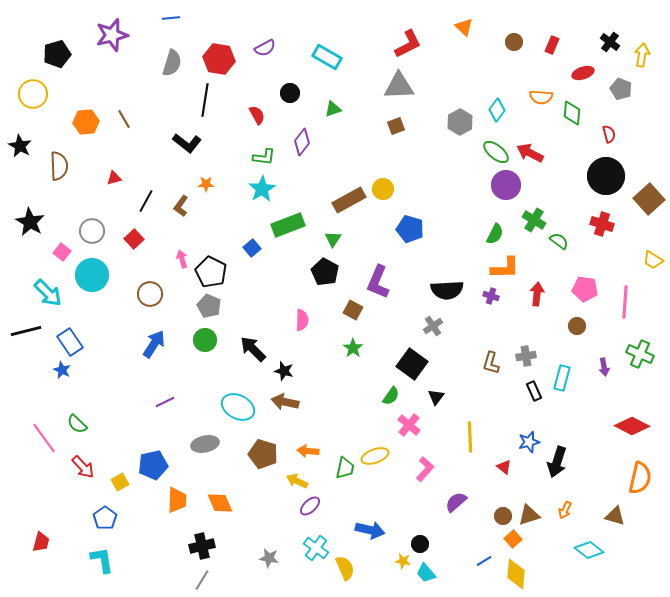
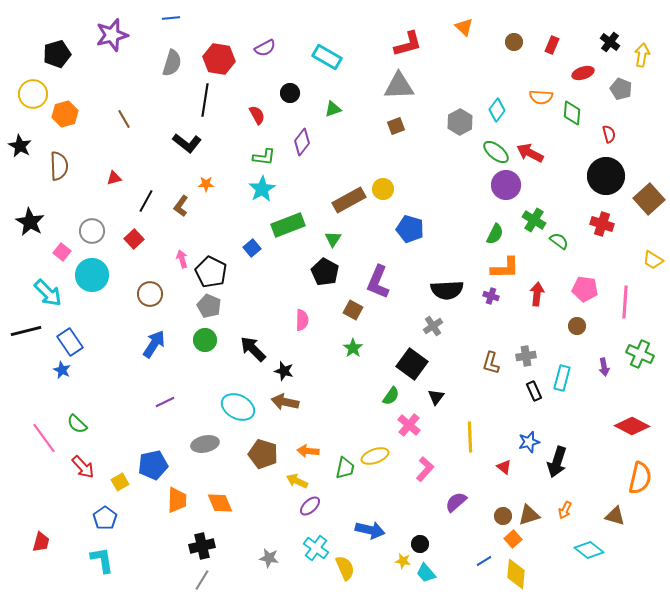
red L-shape at (408, 44): rotated 12 degrees clockwise
orange hexagon at (86, 122): moved 21 px left, 8 px up; rotated 10 degrees counterclockwise
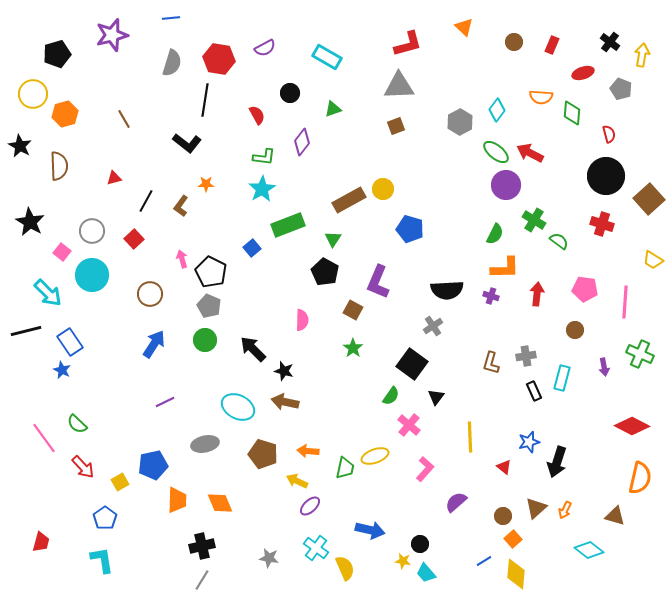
brown circle at (577, 326): moved 2 px left, 4 px down
brown triangle at (529, 515): moved 7 px right, 7 px up; rotated 25 degrees counterclockwise
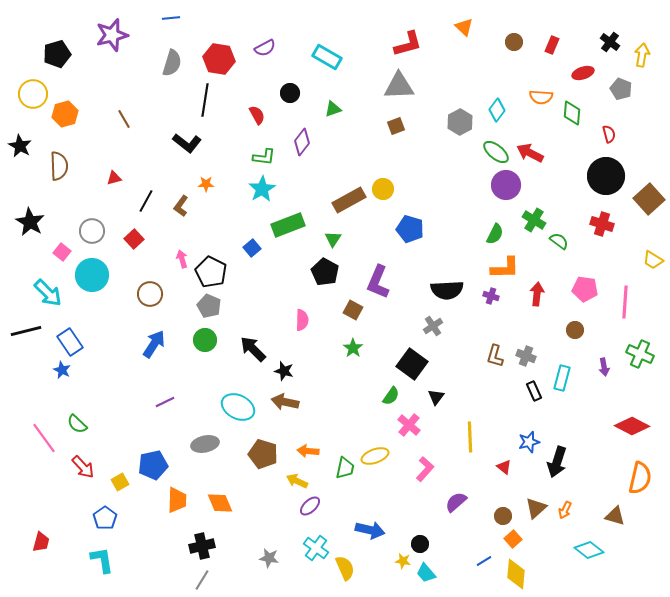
gray cross at (526, 356): rotated 30 degrees clockwise
brown L-shape at (491, 363): moved 4 px right, 7 px up
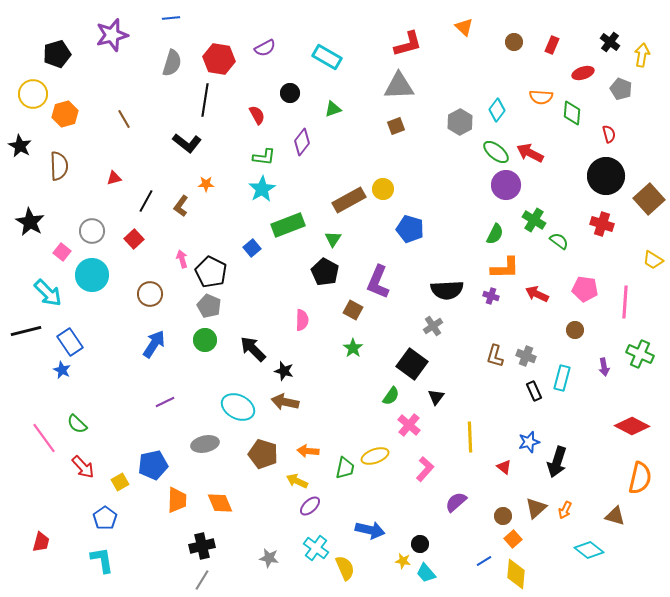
red arrow at (537, 294): rotated 70 degrees counterclockwise
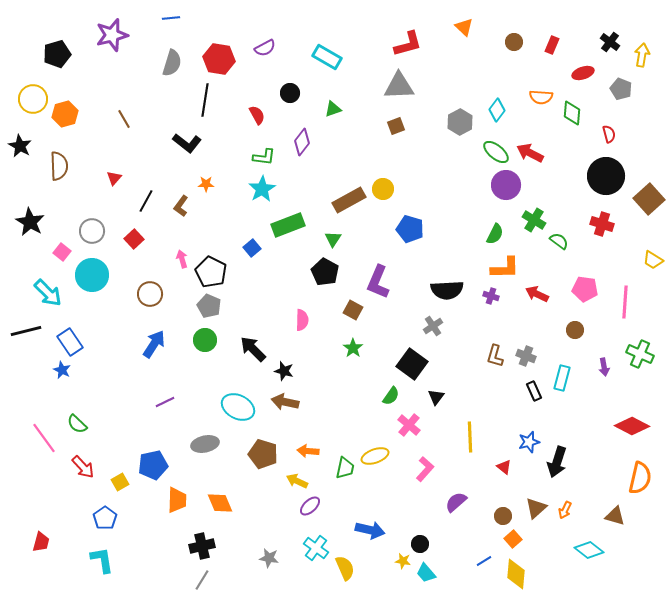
yellow circle at (33, 94): moved 5 px down
red triangle at (114, 178): rotated 35 degrees counterclockwise
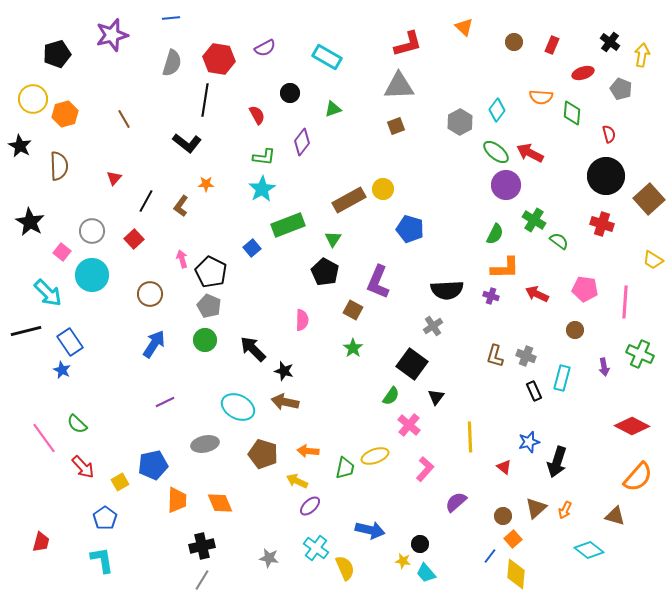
orange semicircle at (640, 478): moved 2 px left, 1 px up; rotated 28 degrees clockwise
blue line at (484, 561): moved 6 px right, 5 px up; rotated 21 degrees counterclockwise
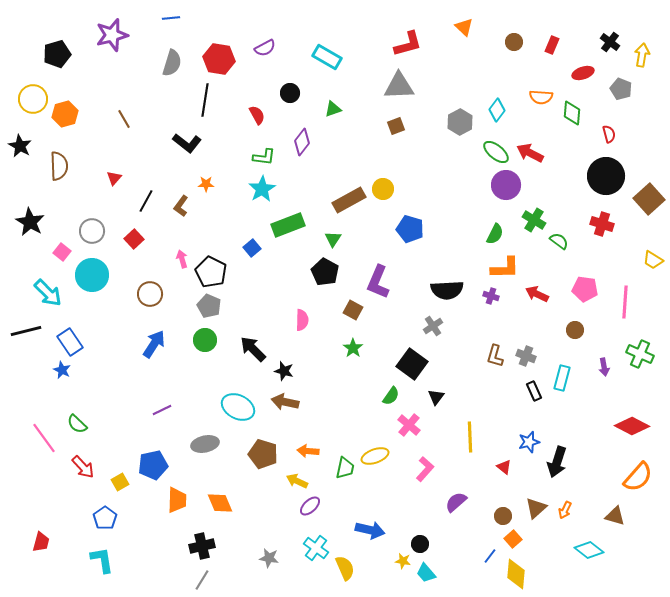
purple line at (165, 402): moved 3 px left, 8 px down
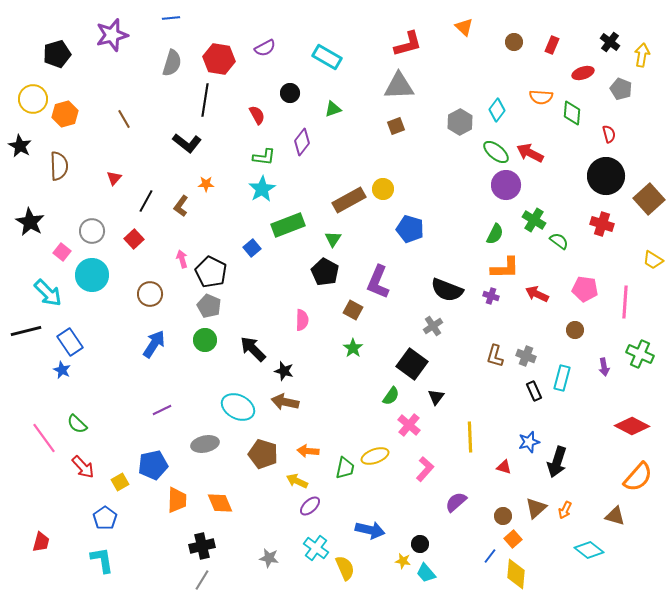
black semicircle at (447, 290): rotated 24 degrees clockwise
red triangle at (504, 467): rotated 21 degrees counterclockwise
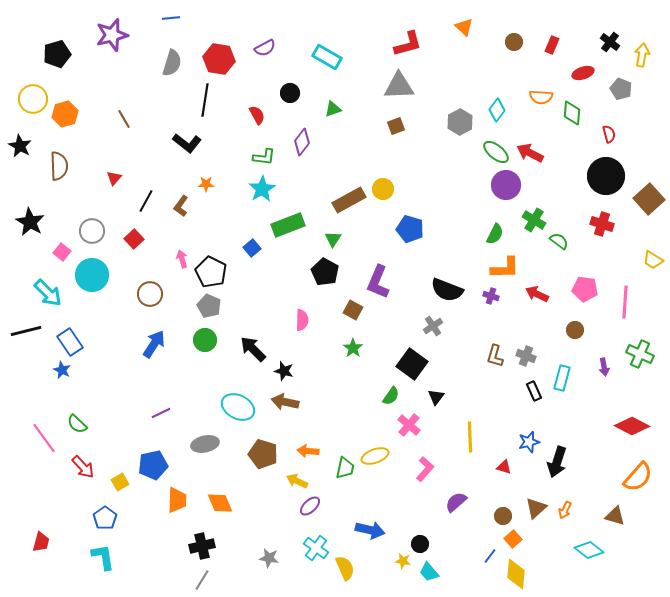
purple line at (162, 410): moved 1 px left, 3 px down
cyan L-shape at (102, 560): moved 1 px right, 3 px up
cyan trapezoid at (426, 573): moved 3 px right, 1 px up
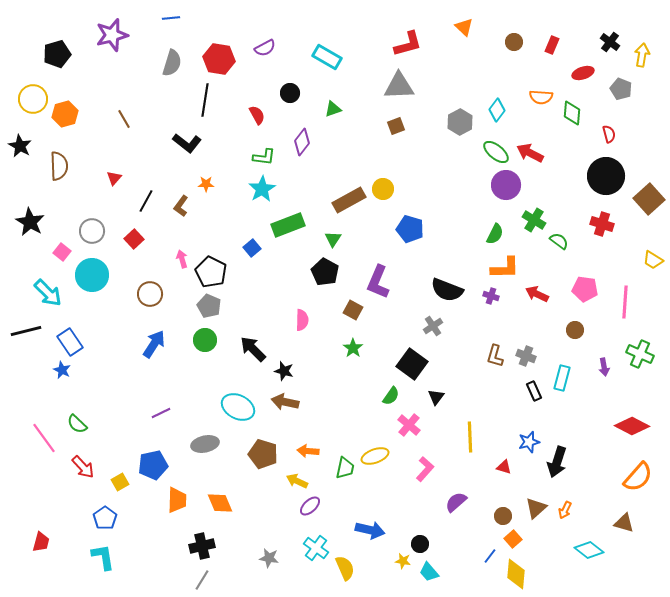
brown triangle at (615, 516): moved 9 px right, 7 px down
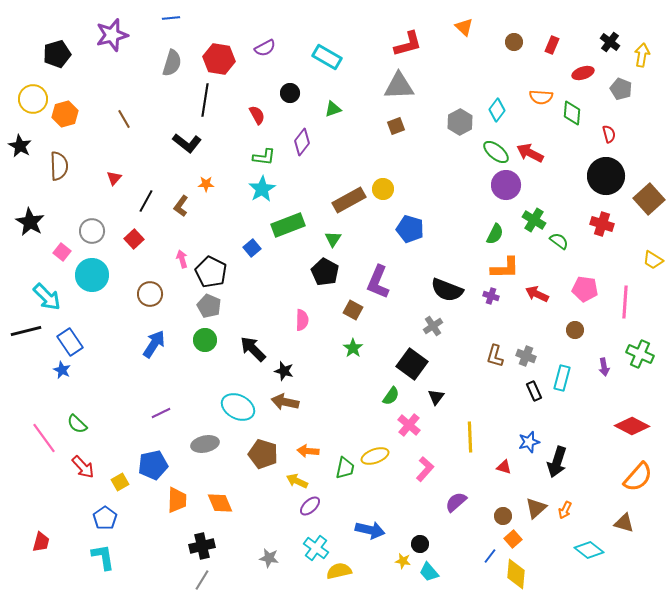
cyan arrow at (48, 293): moved 1 px left, 4 px down
yellow semicircle at (345, 568): moved 6 px left, 3 px down; rotated 80 degrees counterclockwise
